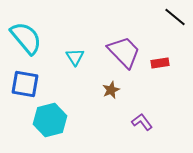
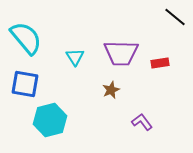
purple trapezoid: moved 3 px left, 1 px down; rotated 135 degrees clockwise
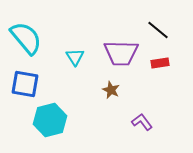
black line: moved 17 px left, 13 px down
brown star: rotated 24 degrees counterclockwise
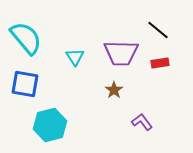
brown star: moved 3 px right; rotated 12 degrees clockwise
cyan hexagon: moved 5 px down
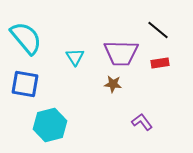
brown star: moved 1 px left, 6 px up; rotated 30 degrees counterclockwise
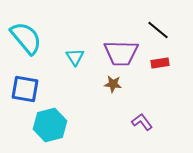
blue square: moved 5 px down
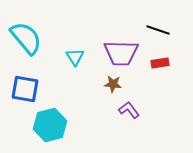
black line: rotated 20 degrees counterclockwise
purple L-shape: moved 13 px left, 12 px up
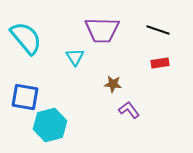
purple trapezoid: moved 19 px left, 23 px up
blue square: moved 8 px down
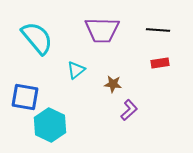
black line: rotated 15 degrees counterclockwise
cyan semicircle: moved 11 px right
cyan triangle: moved 1 px right, 13 px down; rotated 24 degrees clockwise
purple L-shape: rotated 85 degrees clockwise
cyan hexagon: rotated 20 degrees counterclockwise
